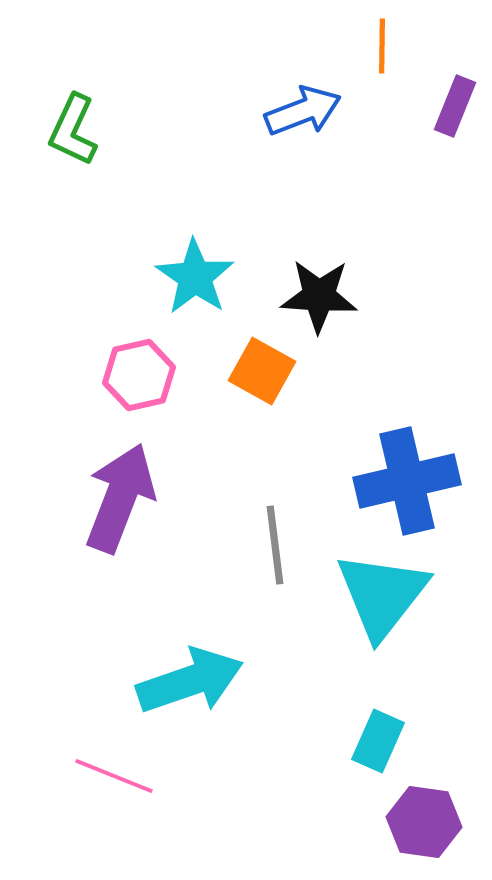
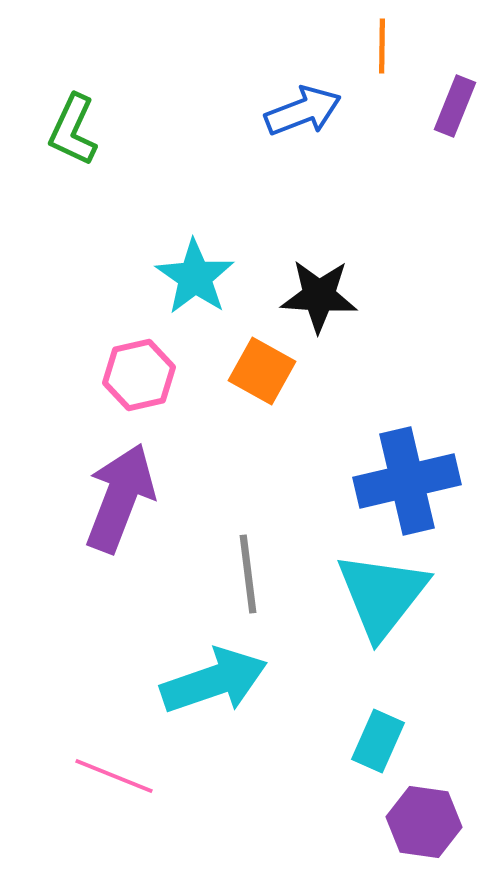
gray line: moved 27 px left, 29 px down
cyan arrow: moved 24 px right
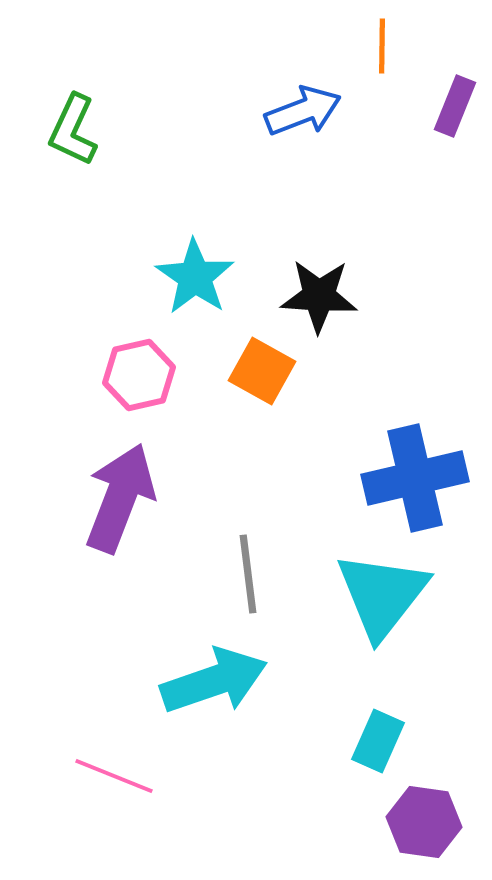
blue cross: moved 8 px right, 3 px up
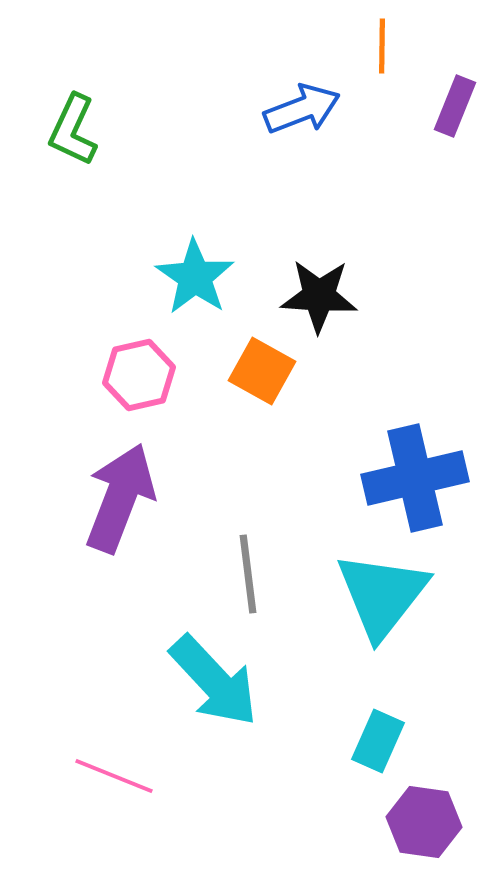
blue arrow: moved 1 px left, 2 px up
cyan arrow: rotated 66 degrees clockwise
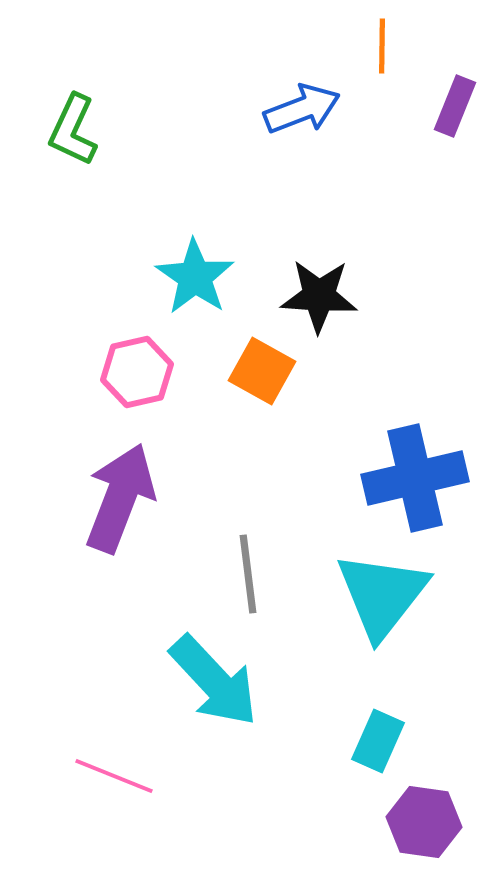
pink hexagon: moved 2 px left, 3 px up
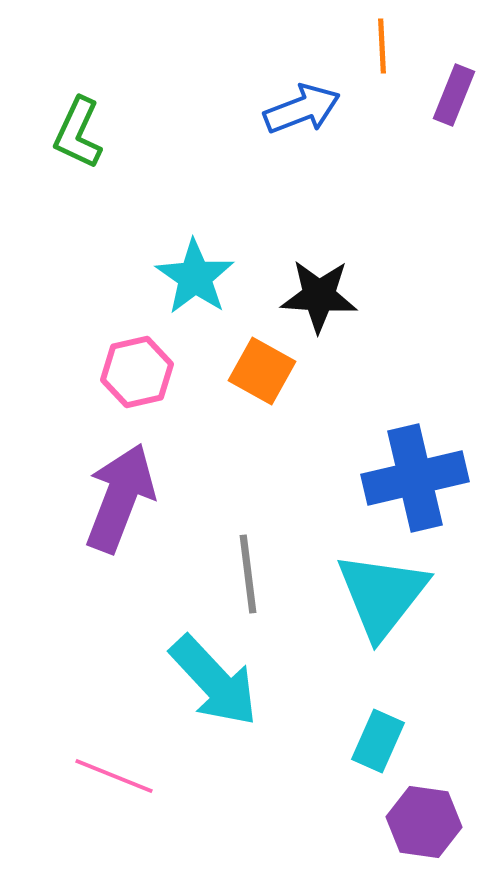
orange line: rotated 4 degrees counterclockwise
purple rectangle: moved 1 px left, 11 px up
green L-shape: moved 5 px right, 3 px down
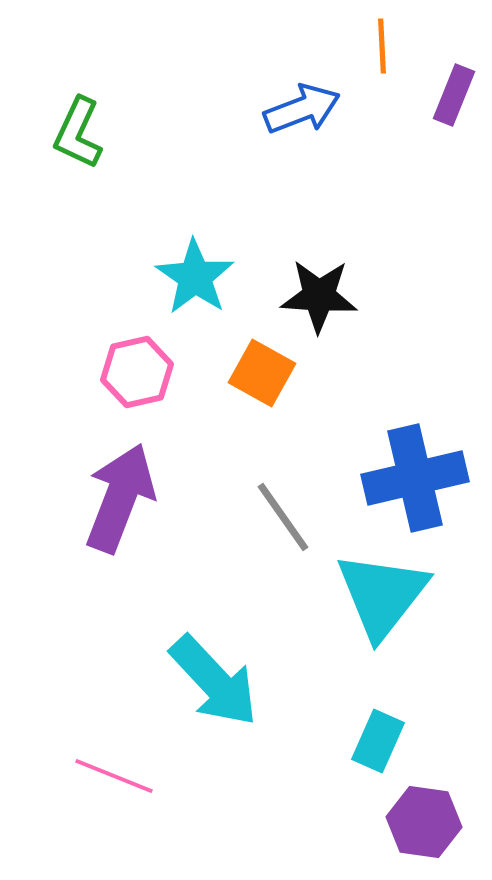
orange square: moved 2 px down
gray line: moved 35 px right, 57 px up; rotated 28 degrees counterclockwise
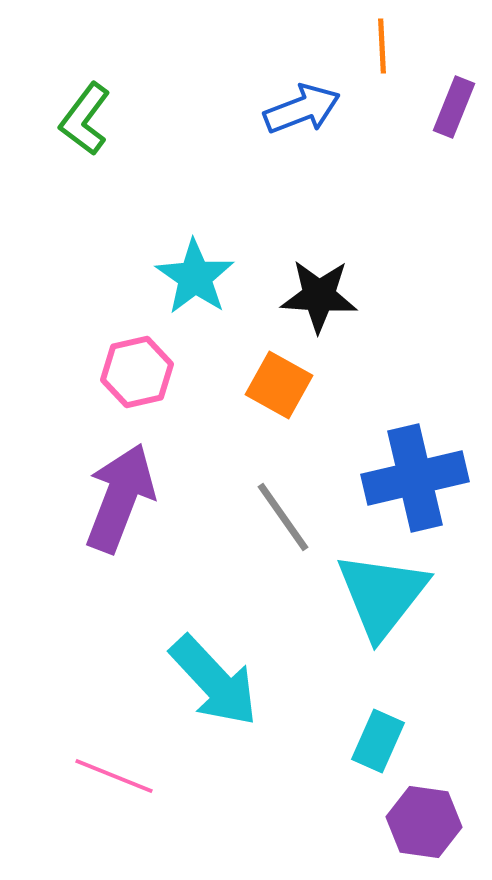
purple rectangle: moved 12 px down
green L-shape: moved 7 px right, 14 px up; rotated 12 degrees clockwise
orange square: moved 17 px right, 12 px down
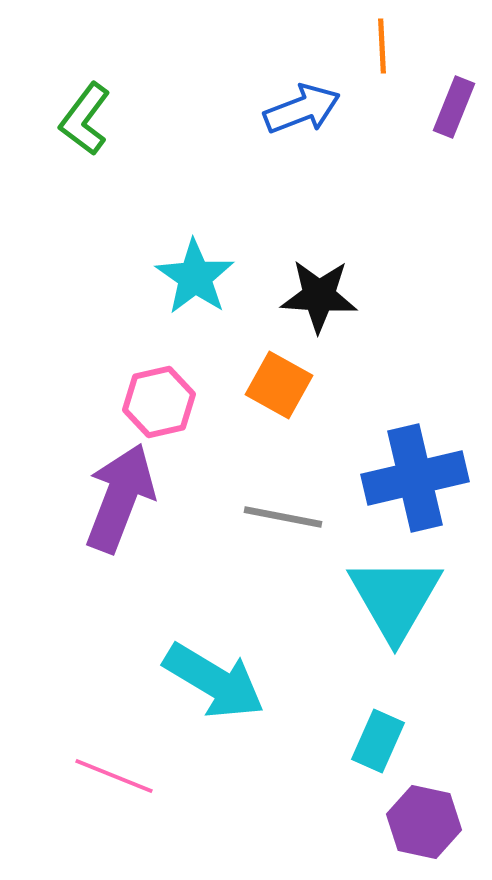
pink hexagon: moved 22 px right, 30 px down
gray line: rotated 44 degrees counterclockwise
cyan triangle: moved 13 px right, 3 px down; rotated 8 degrees counterclockwise
cyan arrow: rotated 16 degrees counterclockwise
purple hexagon: rotated 4 degrees clockwise
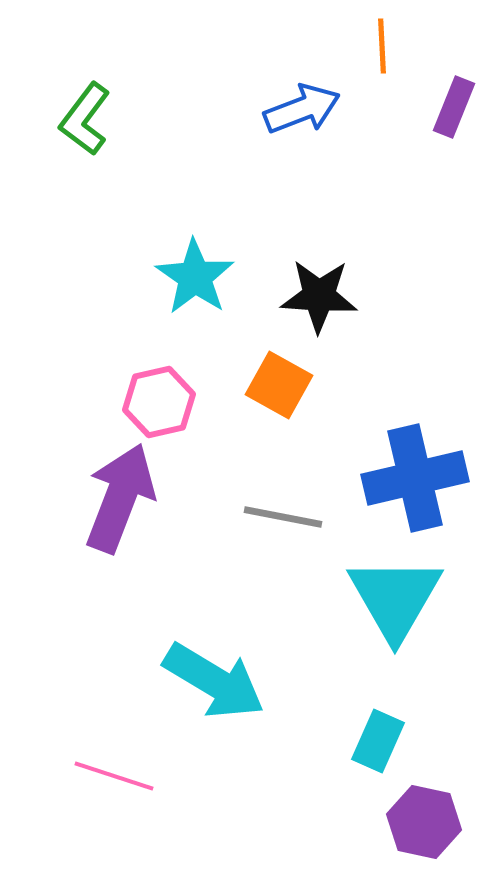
pink line: rotated 4 degrees counterclockwise
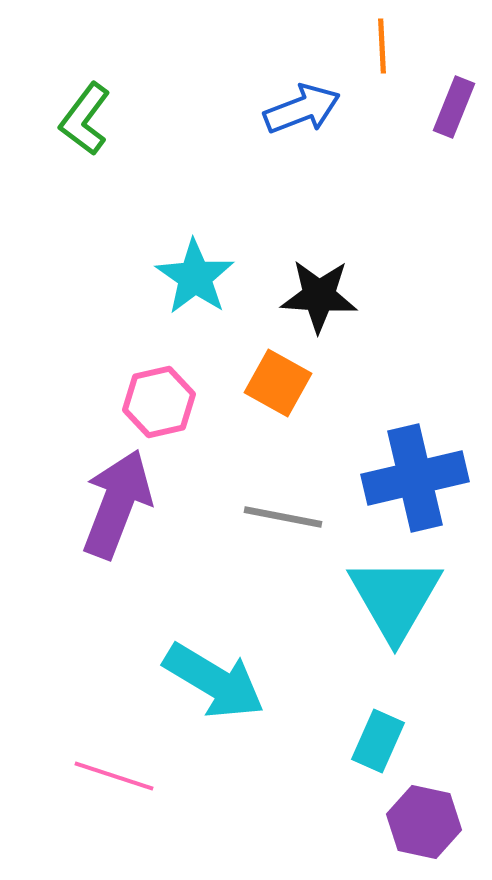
orange square: moved 1 px left, 2 px up
purple arrow: moved 3 px left, 6 px down
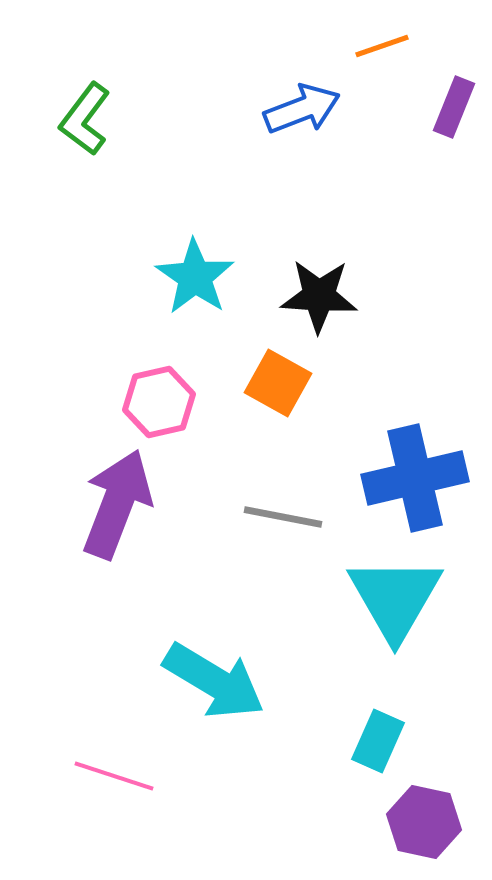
orange line: rotated 74 degrees clockwise
